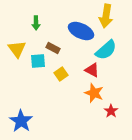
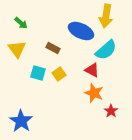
green arrow: moved 15 px left; rotated 48 degrees counterclockwise
cyan square: moved 12 px down; rotated 21 degrees clockwise
yellow square: moved 2 px left
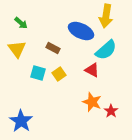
orange star: moved 2 px left, 9 px down
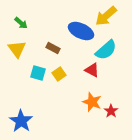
yellow arrow: rotated 40 degrees clockwise
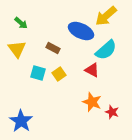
red star: moved 1 px right, 1 px down; rotated 16 degrees counterclockwise
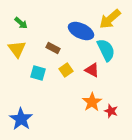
yellow arrow: moved 4 px right, 3 px down
cyan semicircle: rotated 75 degrees counterclockwise
yellow square: moved 7 px right, 4 px up
orange star: rotated 18 degrees clockwise
red star: moved 1 px left, 1 px up
blue star: moved 2 px up
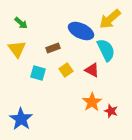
brown rectangle: rotated 48 degrees counterclockwise
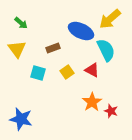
yellow square: moved 1 px right, 2 px down
blue star: rotated 20 degrees counterclockwise
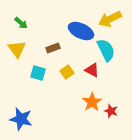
yellow arrow: rotated 15 degrees clockwise
